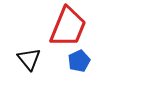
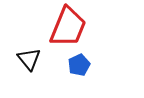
blue pentagon: moved 4 px down
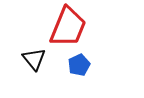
black triangle: moved 5 px right
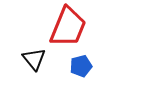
blue pentagon: moved 2 px right, 1 px down; rotated 10 degrees clockwise
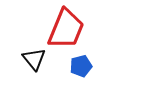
red trapezoid: moved 2 px left, 2 px down
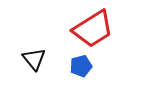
red trapezoid: moved 27 px right; rotated 36 degrees clockwise
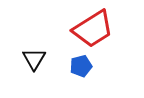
black triangle: rotated 10 degrees clockwise
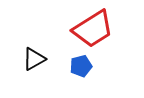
black triangle: rotated 30 degrees clockwise
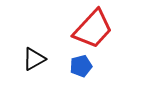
red trapezoid: rotated 15 degrees counterclockwise
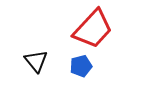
black triangle: moved 2 px right, 2 px down; rotated 40 degrees counterclockwise
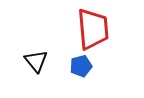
red trapezoid: rotated 48 degrees counterclockwise
